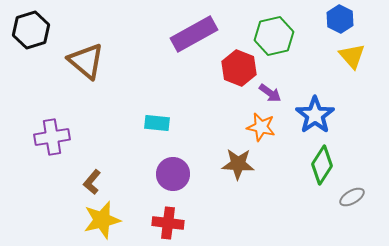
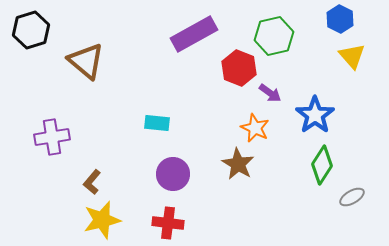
orange star: moved 6 px left, 1 px down; rotated 12 degrees clockwise
brown star: rotated 28 degrees clockwise
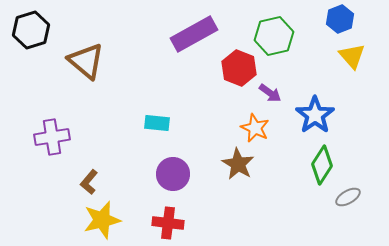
blue hexagon: rotated 12 degrees clockwise
brown L-shape: moved 3 px left
gray ellipse: moved 4 px left
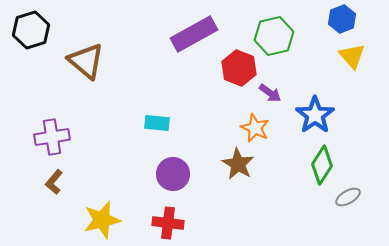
blue hexagon: moved 2 px right
brown L-shape: moved 35 px left
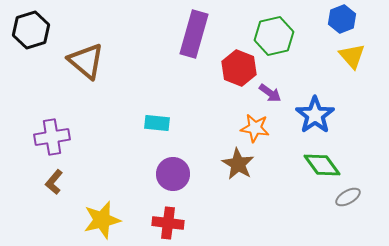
purple rectangle: rotated 45 degrees counterclockwise
orange star: rotated 16 degrees counterclockwise
green diamond: rotated 69 degrees counterclockwise
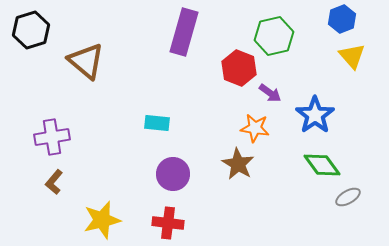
purple rectangle: moved 10 px left, 2 px up
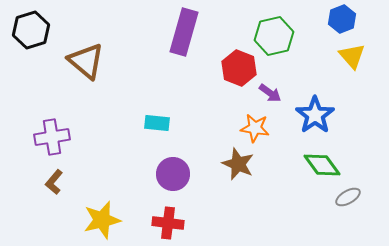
brown star: rotated 8 degrees counterclockwise
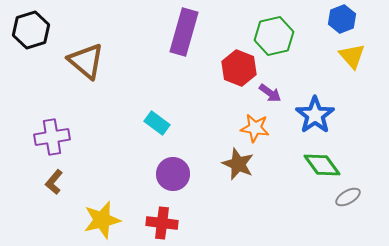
cyan rectangle: rotated 30 degrees clockwise
red cross: moved 6 px left
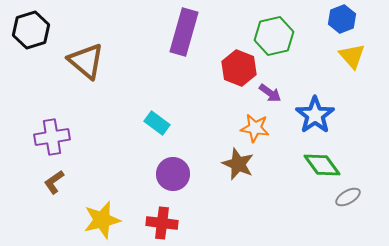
brown L-shape: rotated 15 degrees clockwise
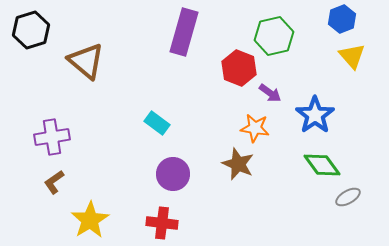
yellow star: moved 12 px left; rotated 18 degrees counterclockwise
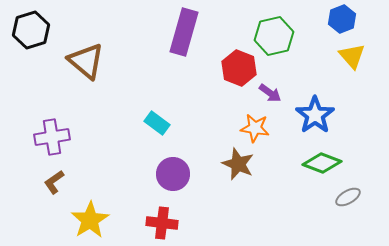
green diamond: moved 2 px up; rotated 33 degrees counterclockwise
